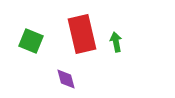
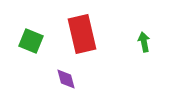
green arrow: moved 28 px right
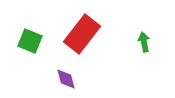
red rectangle: rotated 51 degrees clockwise
green square: moved 1 px left
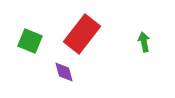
purple diamond: moved 2 px left, 7 px up
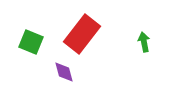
green square: moved 1 px right, 1 px down
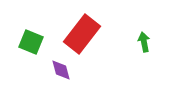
purple diamond: moved 3 px left, 2 px up
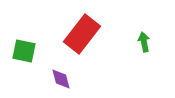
green square: moved 7 px left, 9 px down; rotated 10 degrees counterclockwise
purple diamond: moved 9 px down
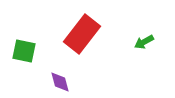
green arrow: rotated 108 degrees counterclockwise
purple diamond: moved 1 px left, 3 px down
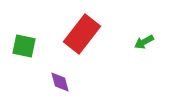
green square: moved 5 px up
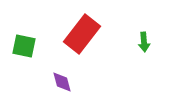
green arrow: rotated 66 degrees counterclockwise
purple diamond: moved 2 px right
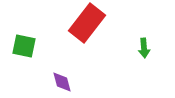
red rectangle: moved 5 px right, 11 px up
green arrow: moved 6 px down
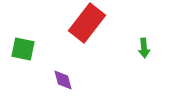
green square: moved 1 px left, 3 px down
purple diamond: moved 1 px right, 2 px up
